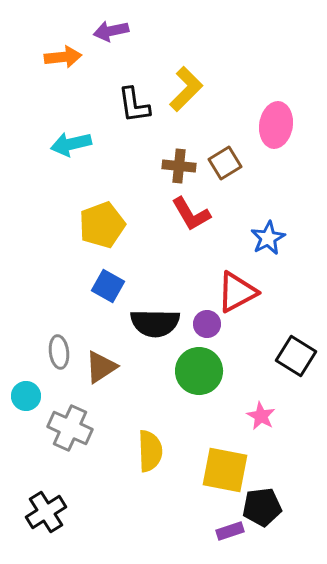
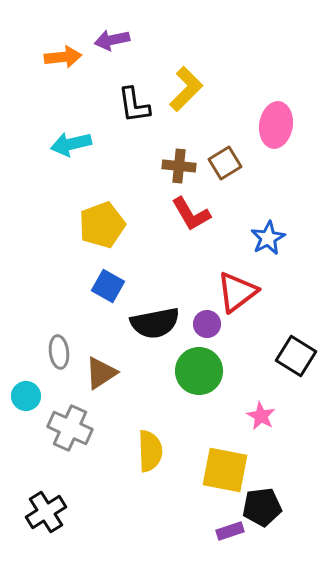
purple arrow: moved 1 px right, 9 px down
red triangle: rotated 9 degrees counterclockwise
black semicircle: rotated 12 degrees counterclockwise
brown triangle: moved 6 px down
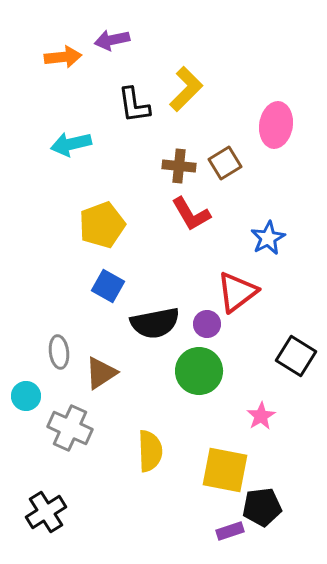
pink star: rotated 12 degrees clockwise
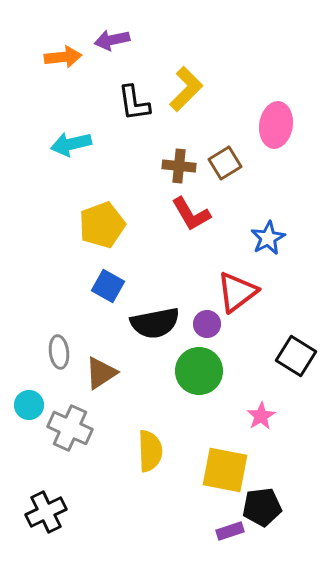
black L-shape: moved 2 px up
cyan circle: moved 3 px right, 9 px down
black cross: rotated 6 degrees clockwise
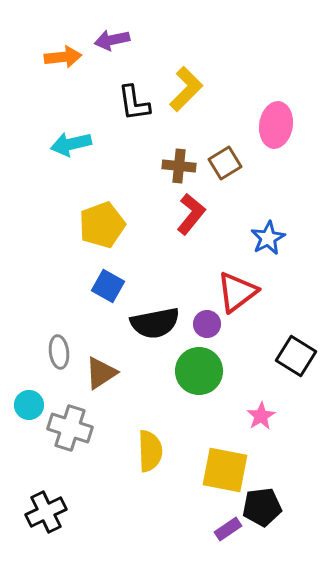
red L-shape: rotated 111 degrees counterclockwise
gray cross: rotated 6 degrees counterclockwise
purple rectangle: moved 2 px left, 2 px up; rotated 16 degrees counterclockwise
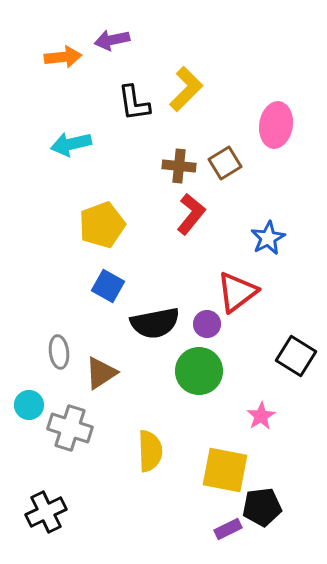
purple rectangle: rotated 8 degrees clockwise
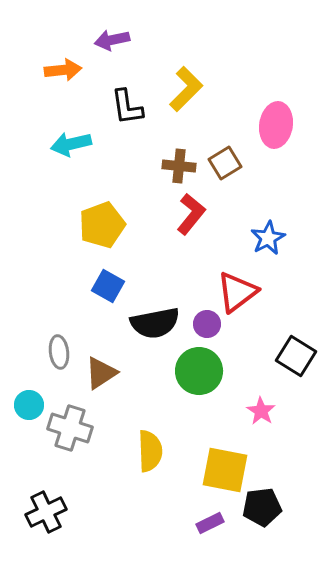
orange arrow: moved 13 px down
black L-shape: moved 7 px left, 4 px down
pink star: moved 5 px up; rotated 8 degrees counterclockwise
purple rectangle: moved 18 px left, 6 px up
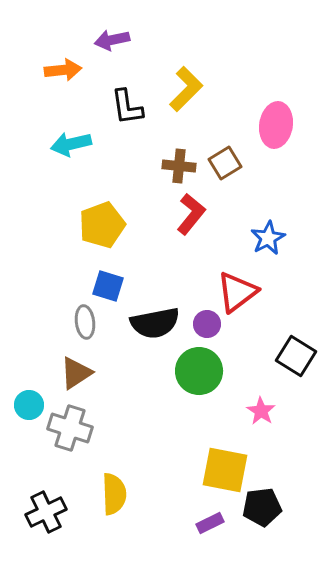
blue square: rotated 12 degrees counterclockwise
gray ellipse: moved 26 px right, 30 px up
brown triangle: moved 25 px left
yellow semicircle: moved 36 px left, 43 px down
